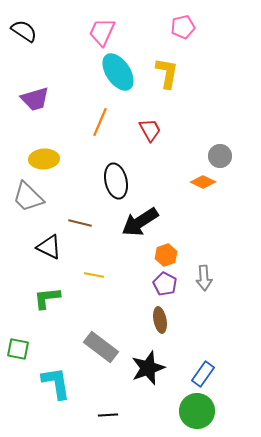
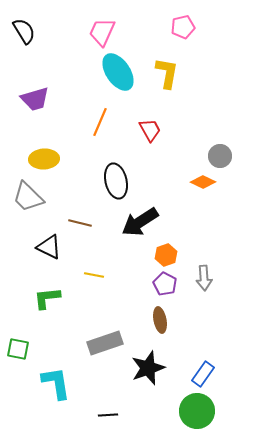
black semicircle: rotated 24 degrees clockwise
gray rectangle: moved 4 px right, 4 px up; rotated 56 degrees counterclockwise
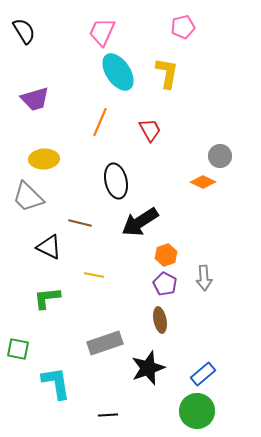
blue rectangle: rotated 15 degrees clockwise
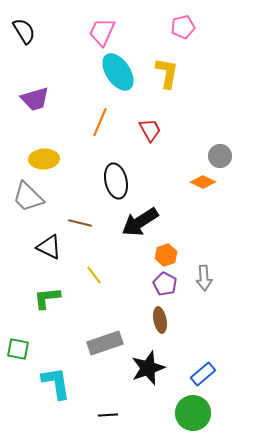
yellow line: rotated 42 degrees clockwise
green circle: moved 4 px left, 2 px down
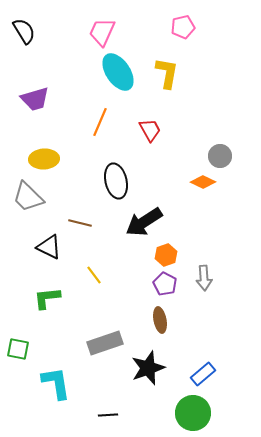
black arrow: moved 4 px right
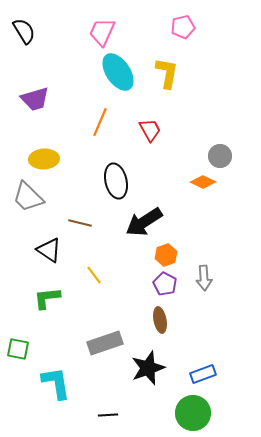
black triangle: moved 3 px down; rotated 8 degrees clockwise
blue rectangle: rotated 20 degrees clockwise
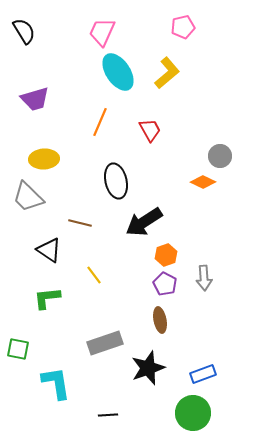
yellow L-shape: rotated 40 degrees clockwise
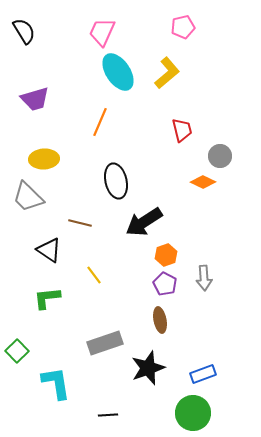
red trapezoid: moved 32 px right; rotated 15 degrees clockwise
green square: moved 1 px left, 2 px down; rotated 35 degrees clockwise
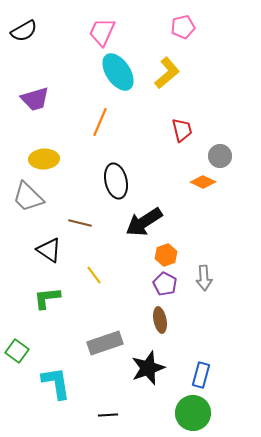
black semicircle: rotated 92 degrees clockwise
green square: rotated 10 degrees counterclockwise
blue rectangle: moved 2 px left, 1 px down; rotated 55 degrees counterclockwise
